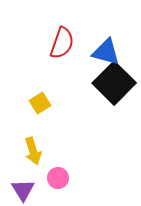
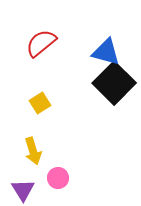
red semicircle: moved 21 px left; rotated 148 degrees counterclockwise
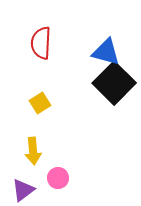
red semicircle: rotated 48 degrees counterclockwise
yellow arrow: rotated 12 degrees clockwise
purple triangle: rotated 25 degrees clockwise
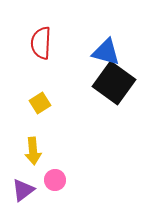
black square: rotated 9 degrees counterclockwise
pink circle: moved 3 px left, 2 px down
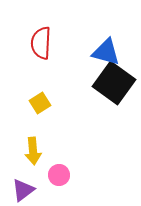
pink circle: moved 4 px right, 5 px up
